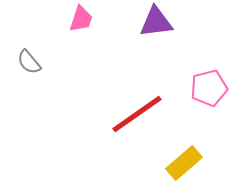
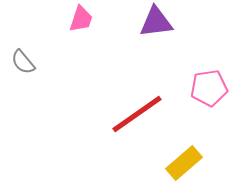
gray semicircle: moved 6 px left
pink pentagon: rotated 6 degrees clockwise
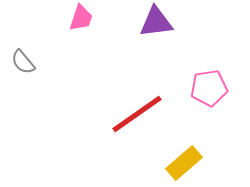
pink trapezoid: moved 1 px up
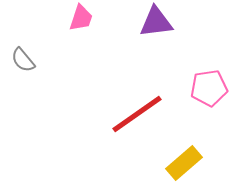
gray semicircle: moved 2 px up
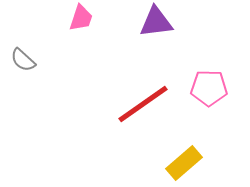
gray semicircle: rotated 8 degrees counterclockwise
pink pentagon: rotated 9 degrees clockwise
red line: moved 6 px right, 10 px up
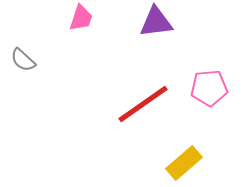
pink pentagon: rotated 6 degrees counterclockwise
